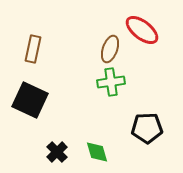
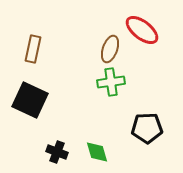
black cross: rotated 25 degrees counterclockwise
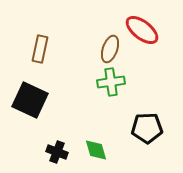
brown rectangle: moved 7 px right
green diamond: moved 1 px left, 2 px up
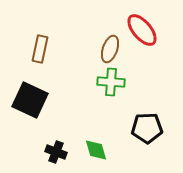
red ellipse: rotated 12 degrees clockwise
green cross: rotated 12 degrees clockwise
black cross: moved 1 px left
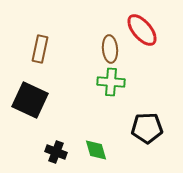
brown ellipse: rotated 24 degrees counterclockwise
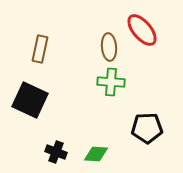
brown ellipse: moved 1 px left, 2 px up
green diamond: moved 4 px down; rotated 70 degrees counterclockwise
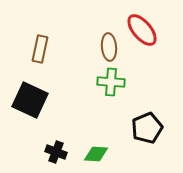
black pentagon: rotated 20 degrees counterclockwise
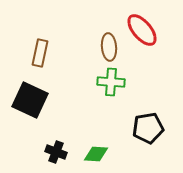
brown rectangle: moved 4 px down
black pentagon: moved 1 px right; rotated 12 degrees clockwise
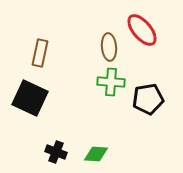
black square: moved 2 px up
black pentagon: moved 29 px up
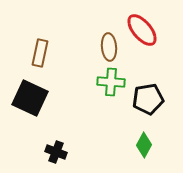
green diamond: moved 48 px right, 9 px up; rotated 65 degrees counterclockwise
